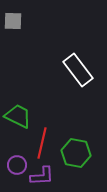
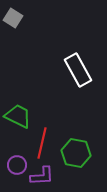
gray square: moved 3 px up; rotated 30 degrees clockwise
white rectangle: rotated 8 degrees clockwise
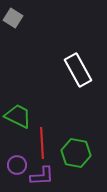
red line: rotated 16 degrees counterclockwise
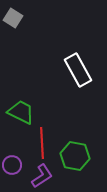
green trapezoid: moved 3 px right, 4 px up
green hexagon: moved 1 px left, 3 px down
purple circle: moved 5 px left
purple L-shape: rotated 30 degrees counterclockwise
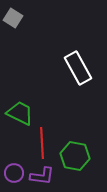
white rectangle: moved 2 px up
green trapezoid: moved 1 px left, 1 px down
purple circle: moved 2 px right, 8 px down
purple L-shape: rotated 40 degrees clockwise
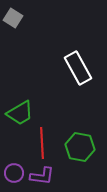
green trapezoid: rotated 124 degrees clockwise
green hexagon: moved 5 px right, 9 px up
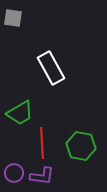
gray square: rotated 24 degrees counterclockwise
white rectangle: moved 27 px left
green hexagon: moved 1 px right, 1 px up
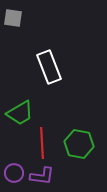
white rectangle: moved 2 px left, 1 px up; rotated 8 degrees clockwise
green hexagon: moved 2 px left, 2 px up
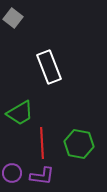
gray square: rotated 30 degrees clockwise
purple circle: moved 2 px left
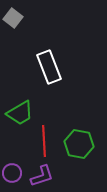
red line: moved 2 px right, 2 px up
purple L-shape: rotated 25 degrees counterclockwise
